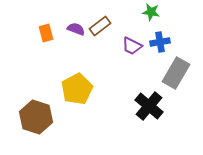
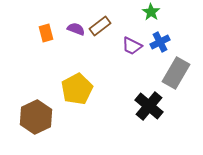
green star: rotated 24 degrees clockwise
blue cross: rotated 18 degrees counterclockwise
brown hexagon: rotated 16 degrees clockwise
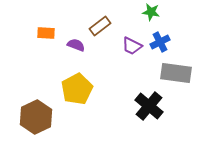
green star: rotated 24 degrees counterclockwise
purple semicircle: moved 16 px down
orange rectangle: rotated 72 degrees counterclockwise
gray rectangle: rotated 68 degrees clockwise
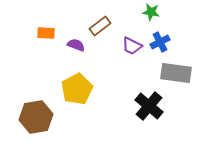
brown hexagon: rotated 16 degrees clockwise
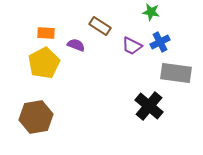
brown rectangle: rotated 70 degrees clockwise
yellow pentagon: moved 33 px left, 26 px up
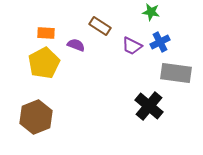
brown hexagon: rotated 12 degrees counterclockwise
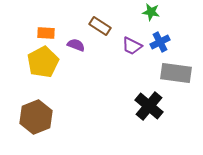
yellow pentagon: moved 1 px left, 1 px up
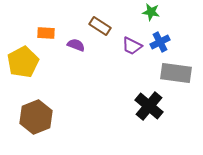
yellow pentagon: moved 20 px left
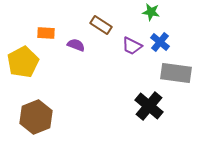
brown rectangle: moved 1 px right, 1 px up
blue cross: rotated 24 degrees counterclockwise
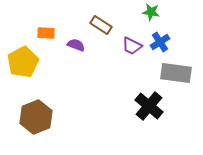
blue cross: rotated 18 degrees clockwise
